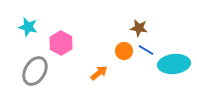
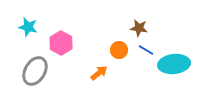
orange circle: moved 5 px left, 1 px up
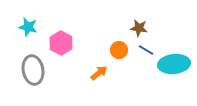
gray ellipse: moved 2 px left, 1 px up; rotated 40 degrees counterclockwise
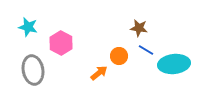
orange circle: moved 6 px down
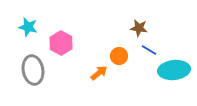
blue line: moved 3 px right
cyan ellipse: moved 6 px down
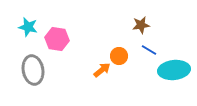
brown star: moved 2 px right, 3 px up; rotated 18 degrees counterclockwise
pink hexagon: moved 4 px left, 4 px up; rotated 20 degrees counterclockwise
orange arrow: moved 3 px right, 3 px up
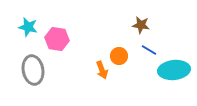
brown star: rotated 18 degrees clockwise
orange arrow: rotated 108 degrees clockwise
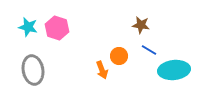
pink hexagon: moved 11 px up; rotated 10 degrees clockwise
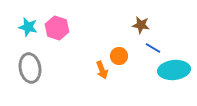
blue line: moved 4 px right, 2 px up
gray ellipse: moved 3 px left, 2 px up
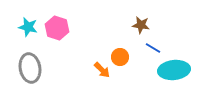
orange circle: moved 1 px right, 1 px down
orange arrow: rotated 24 degrees counterclockwise
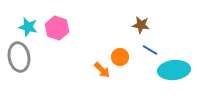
blue line: moved 3 px left, 2 px down
gray ellipse: moved 11 px left, 11 px up
